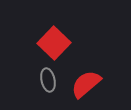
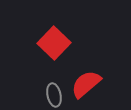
gray ellipse: moved 6 px right, 15 px down
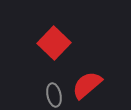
red semicircle: moved 1 px right, 1 px down
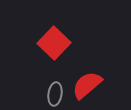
gray ellipse: moved 1 px right, 1 px up; rotated 20 degrees clockwise
